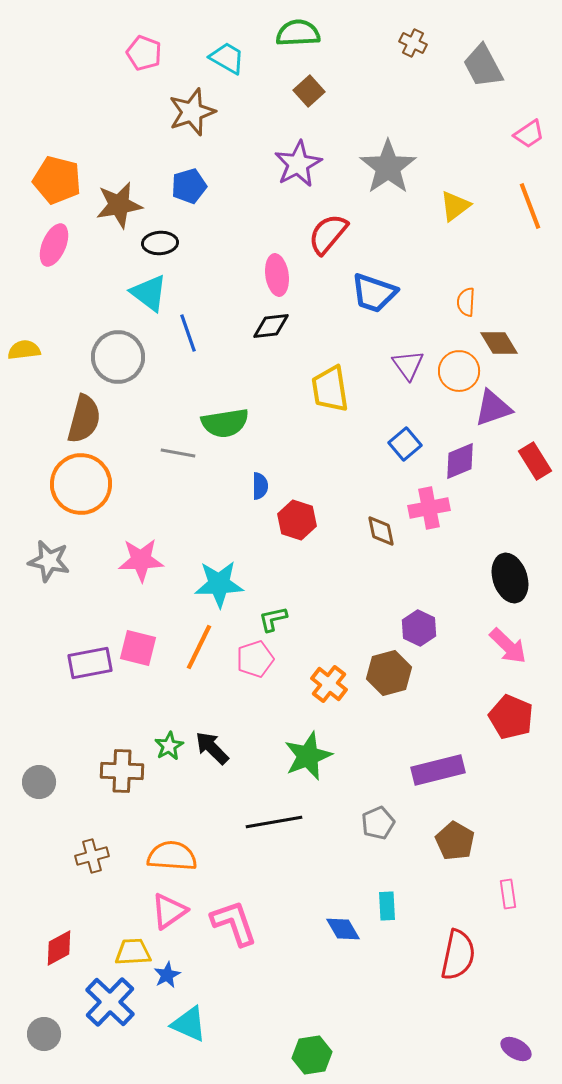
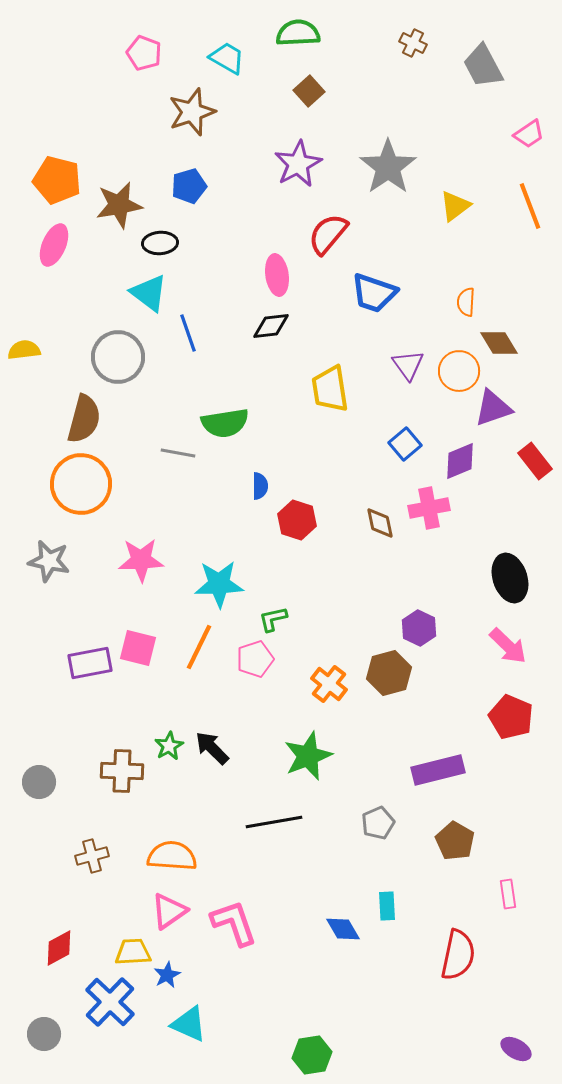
red rectangle at (535, 461): rotated 6 degrees counterclockwise
brown diamond at (381, 531): moved 1 px left, 8 px up
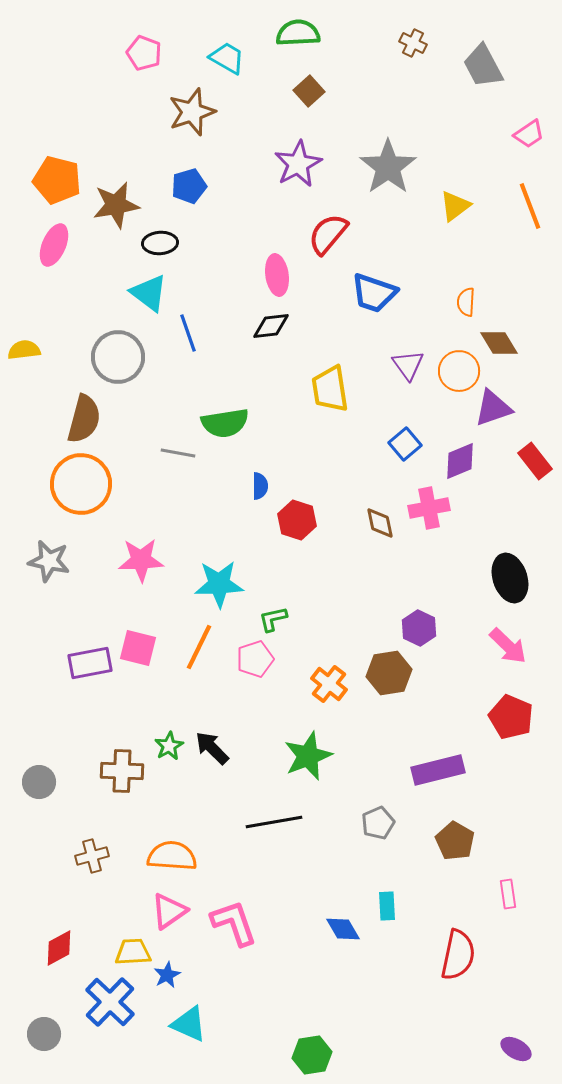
brown star at (119, 205): moved 3 px left
brown hexagon at (389, 673): rotated 6 degrees clockwise
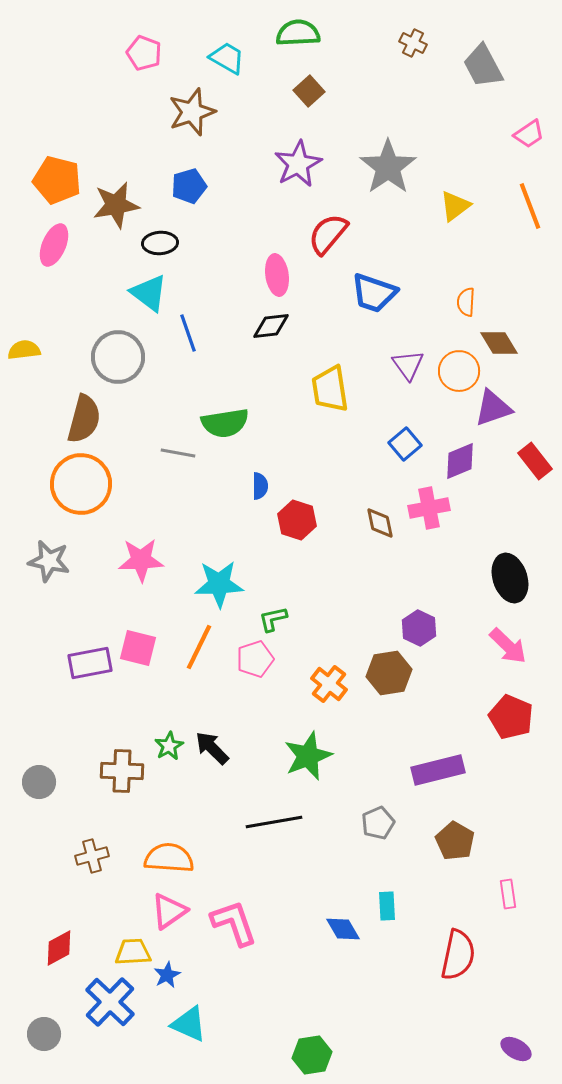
orange semicircle at (172, 856): moved 3 px left, 2 px down
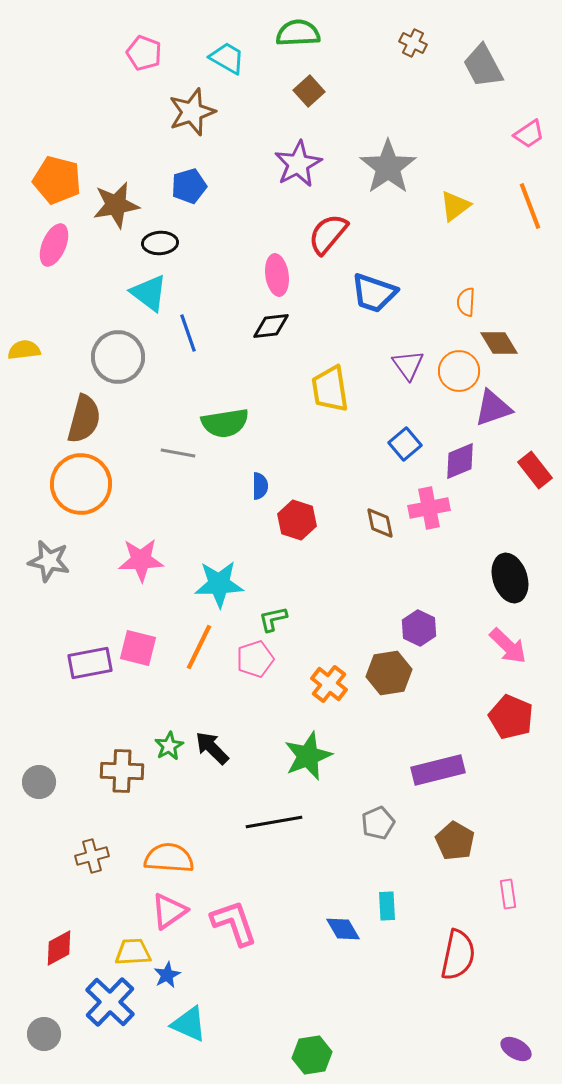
red rectangle at (535, 461): moved 9 px down
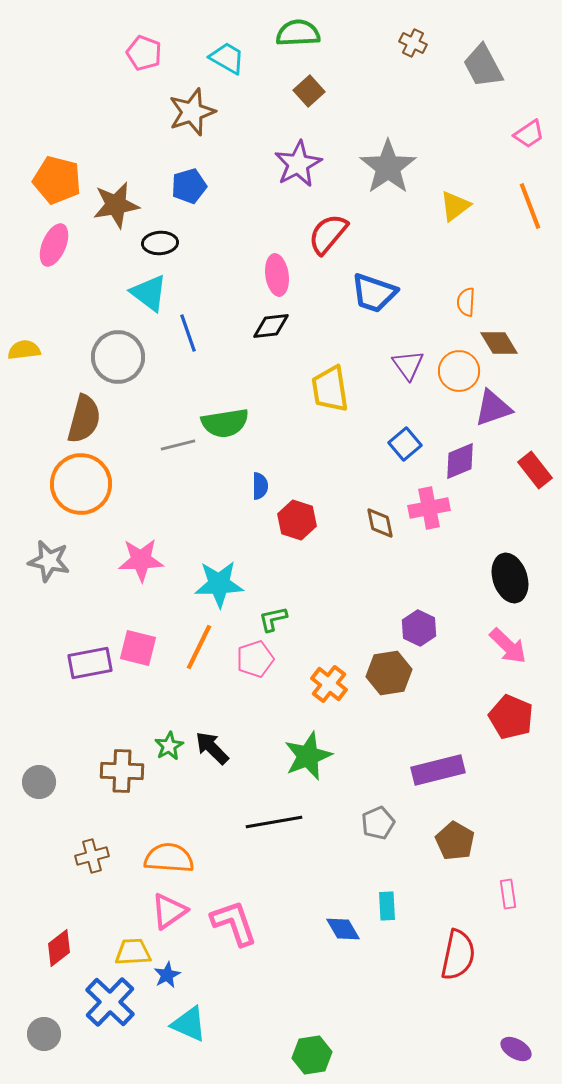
gray line at (178, 453): moved 8 px up; rotated 24 degrees counterclockwise
red diamond at (59, 948): rotated 9 degrees counterclockwise
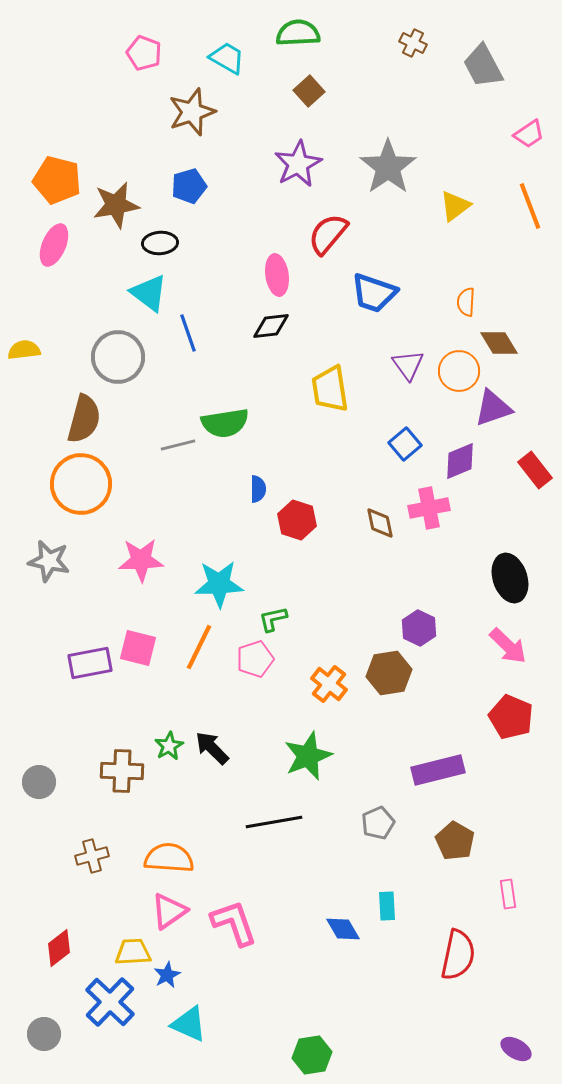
blue semicircle at (260, 486): moved 2 px left, 3 px down
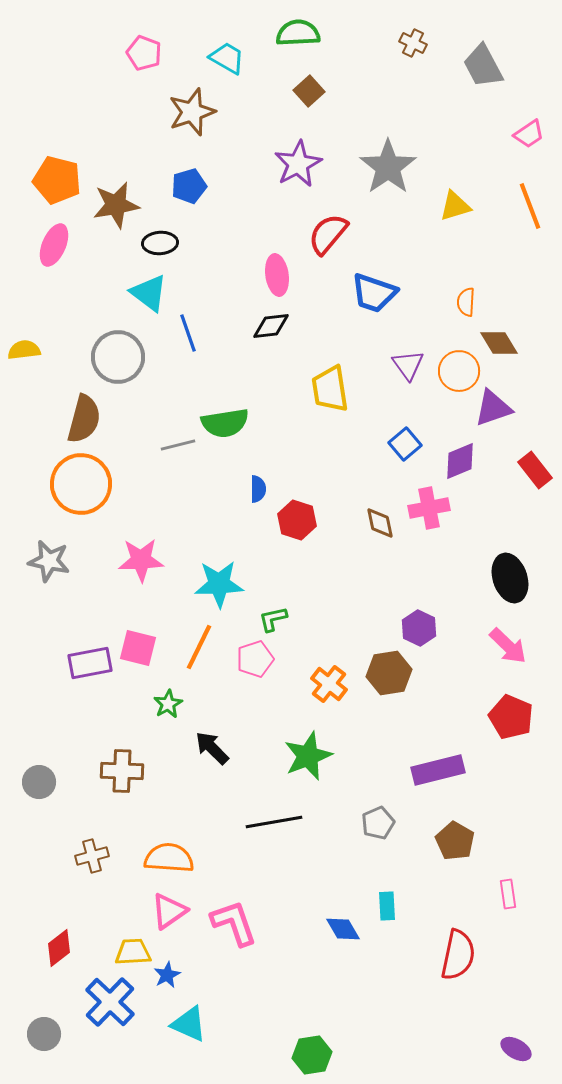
yellow triangle at (455, 206): rotated 20 degrees clockwise
green star at (169, 746): moved 1 px left, 42 px up
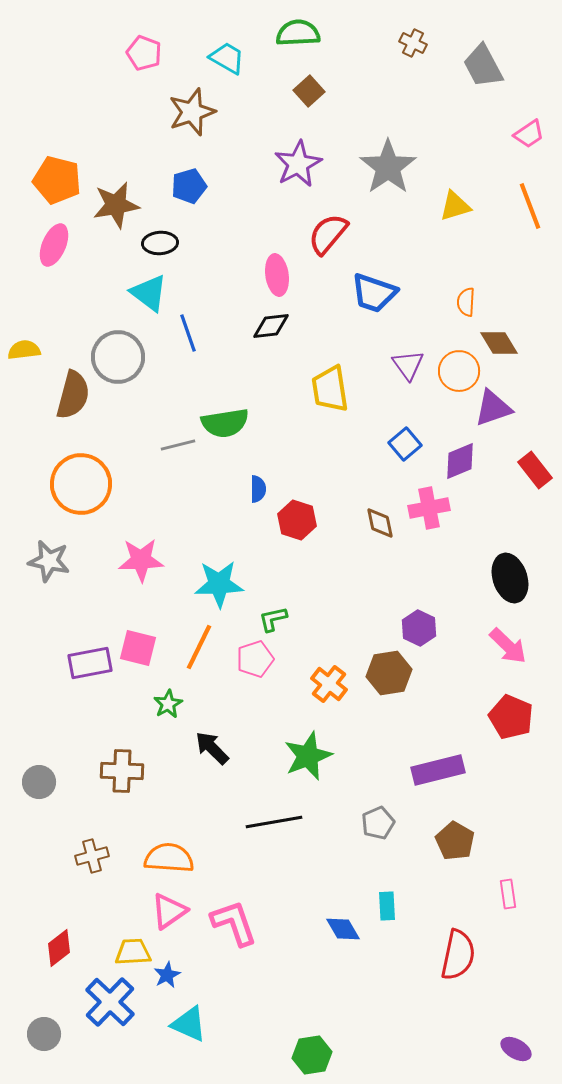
brown semicircle at (84, 419): moved 11 px left, 24 px up
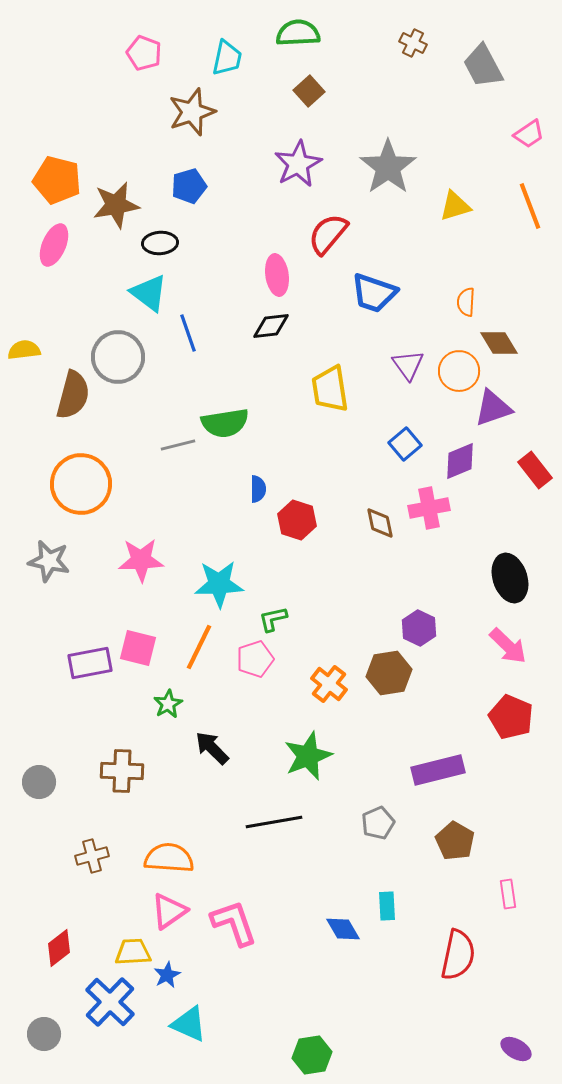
cyan trapezoid at (227, 58): rotated 72 degrees clockwise
